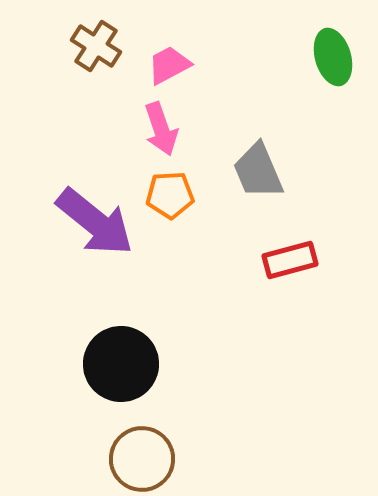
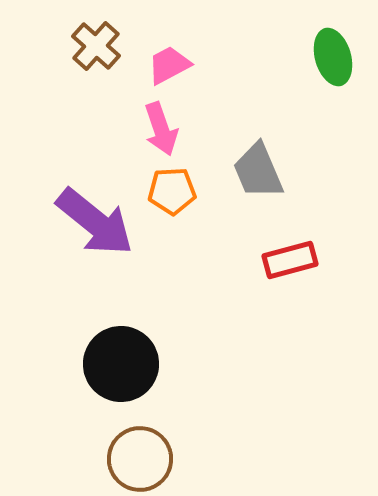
brown cross: rotated 9 degrees clockwise
orange pentagon: moved 2 px right, 4 px up
brown circle: moved 2 px left
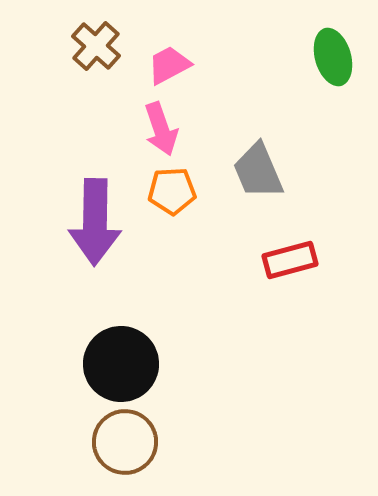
purple arrow: rotated 52 degrees clockwise
brown circle: moved 15 px left, 17 px up
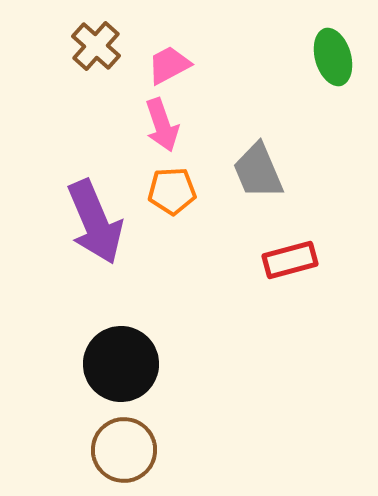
pink arrow: moved 1 px right, 4 px up
purple arrow: rotated 24 degrees counterclockwise
brown circle: moved 1 px left, 8 px down
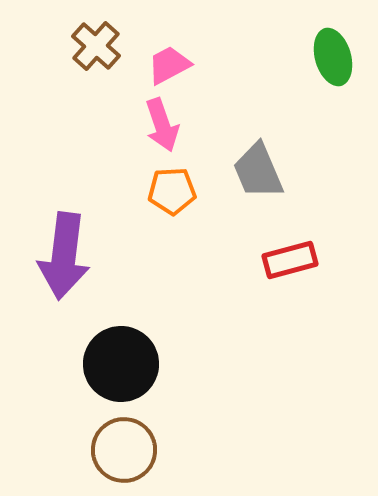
purple arrow: moved 31 px left, 34 px down; rotated 30 degrees clockwise
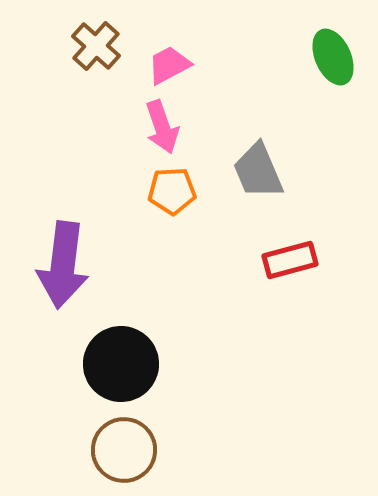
green ellipse: rotated 8 degrees counterclockwise
pink arrow: moved 2 px down
purple arrow: moved 1 px left, 9 px down
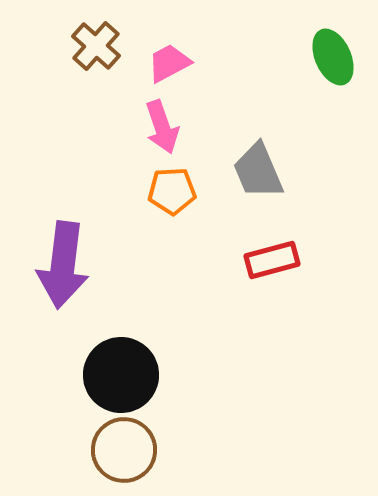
pink trapezoid: moved 2 px up
red rectangle: moved 18 px left
black circle: moved 11 px down
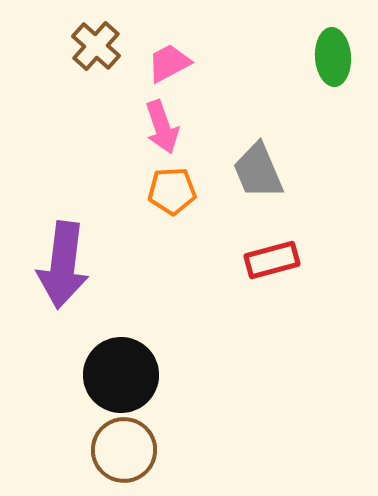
green ellipse: rotated 20 degrees clockwise
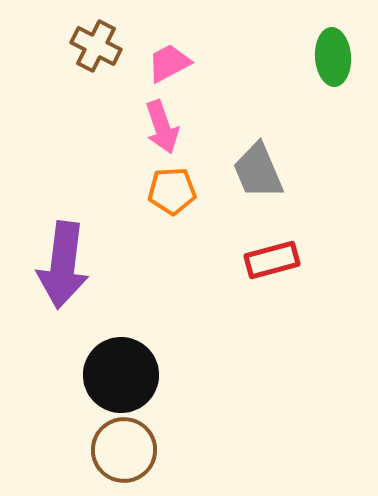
brown cross: rotated 15 degrees counterclockwise
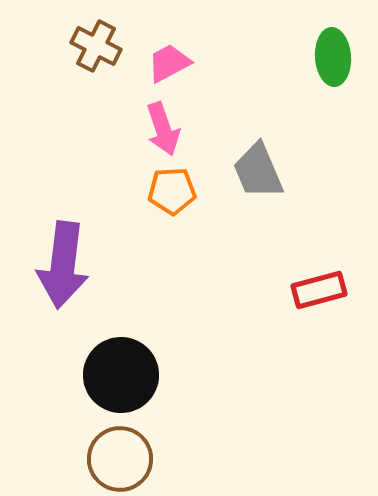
pink arrow: moved 1 px right, 2 px down
red rectangle: moved 47 px right, 30 px down
brown circle: moved 4 px left, 9 px down
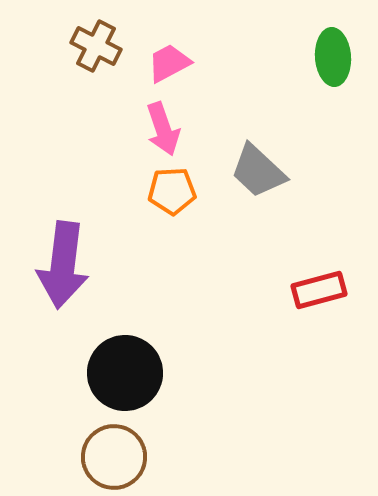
gray trapezoid: rotated 24 degrees counterclockwise
black circle: moved 4 px right, 2 px up
brown circle: moved 6 px left, 2 px up
